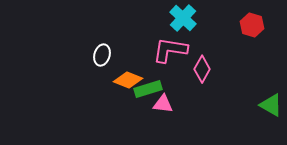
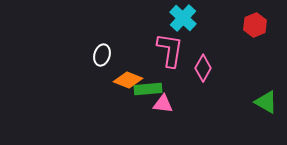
red hexagon: moved 3 px right; rotated 20 degrees clockwise
pink L-shape: rotated 90 degrees clockwise
pink diamond: moved 1 px right, 1 px up
green rectangle: rotated 12 degrees clockwise
green triangle: moved 5 px left, 3 px up
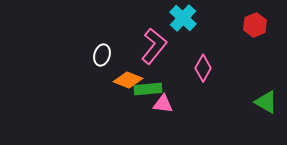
pink L-shape: moved 16 px left, 4 px up; rotated 30 degrees clockwise
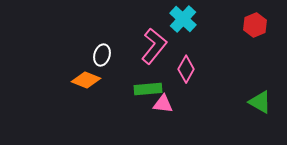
cyan cross: moved 1 px down
pink diamond: moved 17 px left, 1 px down
orange diamond: moved 42 px left
green triangle: moved 6 px left
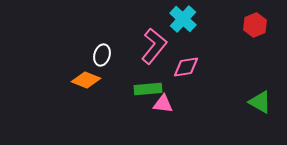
pink diamond: moved 2 px up; rotated 52 degrees clockwise
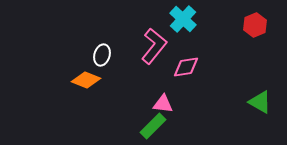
green rectangle: moved 5 px right, 37 px down; rotated 40 degrees counterclockwise
